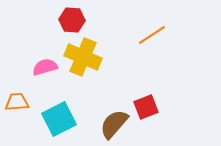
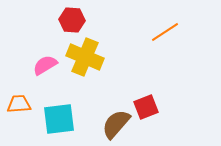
orange line: moved 13 px right, 3 px up
yellow cross: moved 2 px right
pink semicircle: moved 2 px up; rotated 15 degrees counterclockwise
orange trapezoid: moved 2 px right, 2 px down
cyan square: rotated 20 degrees clockwise
brown semicircle: moved 2 px right
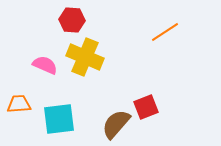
pink semicircle: rotated 55 degrees clockwise
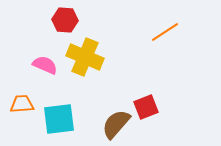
red hexagon: moved 7 px left
orange trapezoid: moved 3 px right
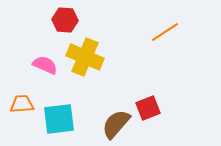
red square: moved 2 px right, 1 px down
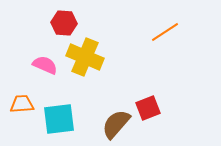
red hexagon: moved 1 px left, 3 px down
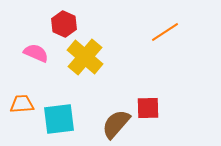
red hexagon: moved 1 px down; rotated 20 degrees clockwise
yellow cross: rotated 18 degrees clockwise
pink semicircle: moved 9 px left, 12 px up
red square: rotated 20 degrees clockwise
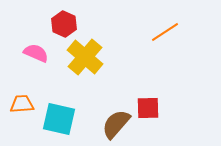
cyan square: rotated 20 degrees clockwise
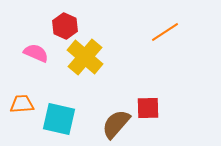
red hexagon: moved 1 px right, 2 px down
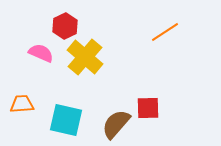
red hexagon: rotated 10 degrees clockwise
pink semicircle: moved 5 px right
cyan square: moved 7 px right, 1 px down
